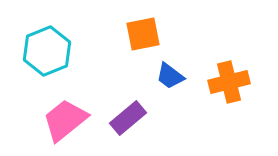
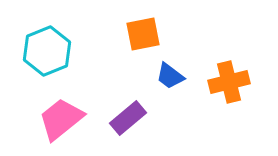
pink trapezoid: moved 4 px left, 1 px up
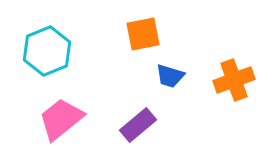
blue trapezoid: rotated 20 degrees counterclockwise
orange cross: moved 5 px right, 2 px up; rotated 6 degrees counterclockwise
purple rectangle: moved 10 px right, 7 px down
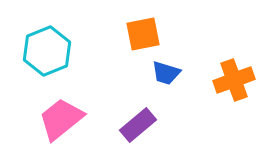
blue trapezoid: moved 4 px left, 3 px up
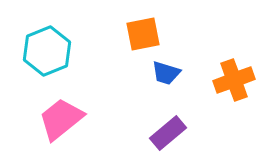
purple rectangle: moved 30 px right, 8 px down
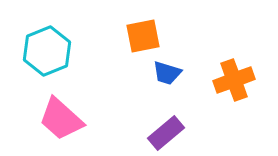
orange square: moved 2 px down
blue trapezoid: moved 1 px right
pink trapezoid: rotated 99 degrees counterclockwise
purple rectangle: moved 2 px left
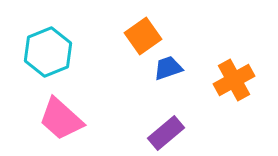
orange square: rotated 24 degrees counterclockwise
cyan hexagon: moved 1 px right, 1 px down
blue trapezoid: moved 1 px right, 5 px up; rotated 144 degrees clockwise
orange cross: rotated 9 degrees counterclockwise
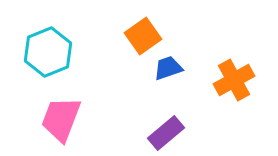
pink trapezoid: rotated 69 degrees clockwise
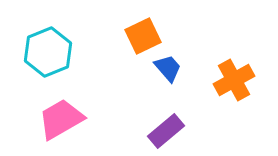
orange square: rotated 9 degrees clockwise
blue trapezoid: rotated 68 degrees clockwise
pink trapezoid: rotated 39 degrees clockwise
purple rectangle: moved 2 px up
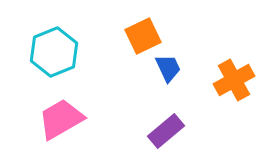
cyan hexagon: moved 6 px right
blue trapezoid: rotated 16 degrees clockwise
